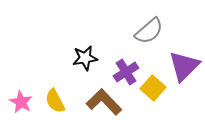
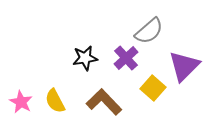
purple cross: moved 14 px up; rotated 10 degrees counterclockwise
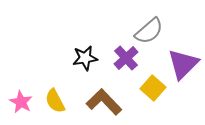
purple triangle: moved 1 px left, 2 px up
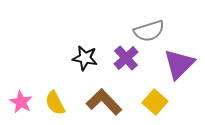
gray semicircle: rotated 24 degrees clockwise
black star: rotated 20 degrees clockwise
purple triangle: moved 4 px left
yellow square: moved 2 px right, 14 px down
yellow semicircle: moved 2 px down
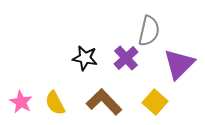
gray semicircle: rotated 60 degrees counterclockwise
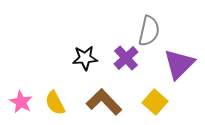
black star: rotated 15 degrees counterclockwise
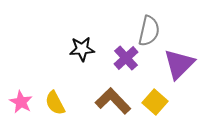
black star: moved 3 px left, 9 px up
brown L-shape: moved 9 px right, 1 px up
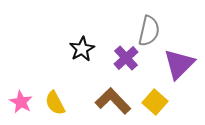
black star: rotated 25 degrees counterclockwise
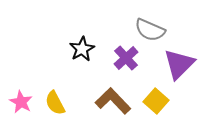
gray semicircle: moved 1 px right, 1 px up; rotated 100 degrees clockwise
yellow square: moved 1 px right, 1 px up
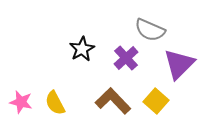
pink star: rotated 15 degrees counterclockwise
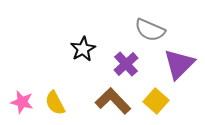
black star: moved 1 px right
purple cross: moved 6 px down
pink star: moved 1 px right
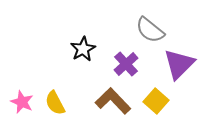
gray semicircle: rotated 16 degrees clockwise
pink star: rotated 10 degrees clockwise
